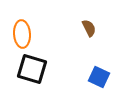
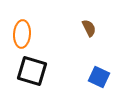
orange ellipse: rotated 8 degrees clockwise
black square: moved 2 px down
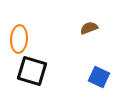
brown semicircle: rotated 84 degrees counterclockwise
orange ellipse: moved 3 px left, 5 px down
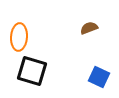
orange ellipse: moved 2 px up
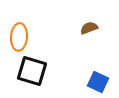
blue square: moved 1 px left, 5 px down
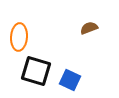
black square: moved 4 px right
blue square: moved 28 px left, 2 px up
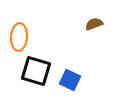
brown semicircle: moved 5 px right, 4 px up
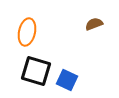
orange ellipse: moved 8 px right, 5 px up; rotated 8 degrees clockwise
blue square: moved 3 px left
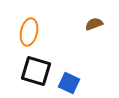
orange ellipse: moved 2 px right
blue square: moved 2 px right, 3 px down
